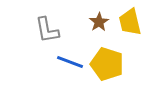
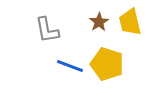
blue line: moved 4 px down
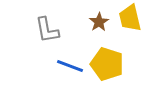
yellow trapezoid: moved 4 px up
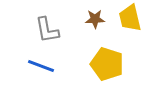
brown star: moved 4 px left, 3 px up; rotated 30 degrees clockwise
blue line: moved 29 px left
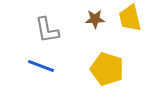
yellow pentagon: moved 5 px down
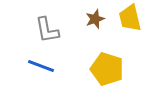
brown star: rotated 18 degrees counterclockwise
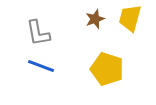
yellow trapezoid: rotated 28 degrees clockwise
gray L-shape: moved 9 px left, 3 px down
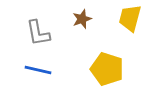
brown star: moved 13 px left
blue line: moved 3 px left, 4 px down; rotated 8 degrees counterclockwise
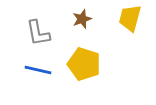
yellow pentagon: moved 23 px left, 5 px up
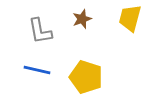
gray L-shape: moved 2 px right, 2 px up
yellow pentagon: moved 2 px right, 13 px down
blue line: moved 1 px left
